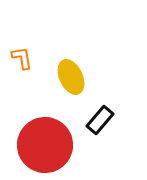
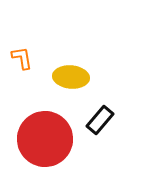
yellow ellipse: rotated 60 degrees counterclockwise
red circle: moved 6 px up
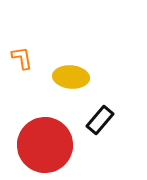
red circle: moved 6 px down
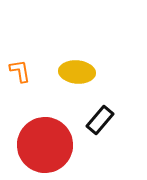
orange L-shape: moved 2 px left, 13 px down
yellow ellipse: moved 6 px right, 5 px up
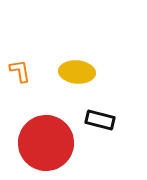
black rectangle: rotated 64 degrees clockwise
red circle: moved 1 px right, 2 px up
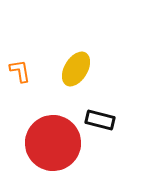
yellow ellipse: moved 1 px left, 3 px up; rotated 64 degrees counterclockwise
red circle: moved 7 px right
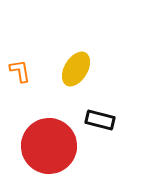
red circle: moved 4 px left, 3 px down
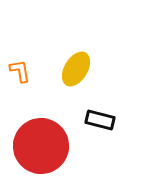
red circle: moved 8 px left
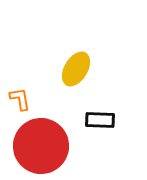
orange L-shape: moved 28 px down
black rectangle: rotated 12 degrees counterclockwise
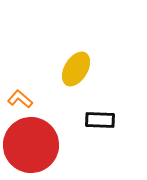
orange L-shape: rotated 40 degrees counterclockwise
red circle: moved 10 px left, 1 px up
